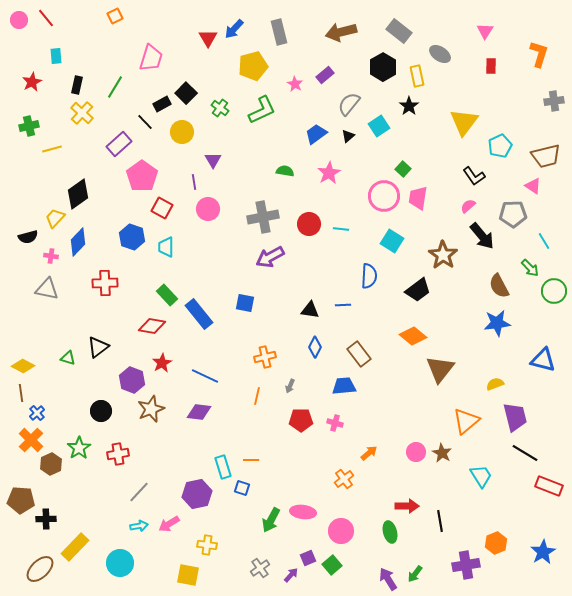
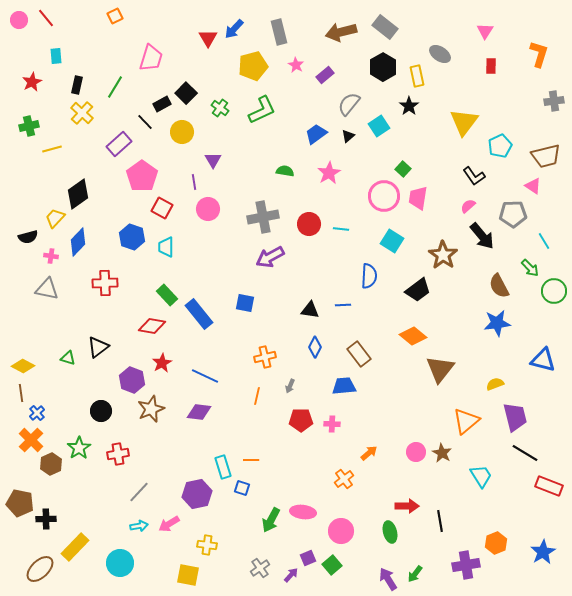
gray rectangle at (399, 31): moved 14 px left, 4 px up
pink star at (295, 84): moved 1 px right, 19 px up
pink cross at (335, 423): moved 3 px left, 1 px down; rotated 14 degrees counterclockwise
brown pentagon at (21, 500): moved 1 px left, 3 px down; rotated 8 degrees clockwise
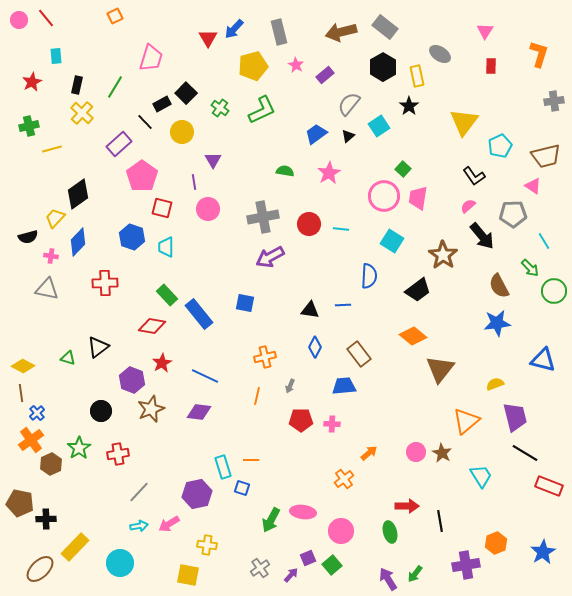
red square at (162, 208): rotated 15 degrees counterclockwise
orange cross at (31, 440): rotated 10 degrees clockwise
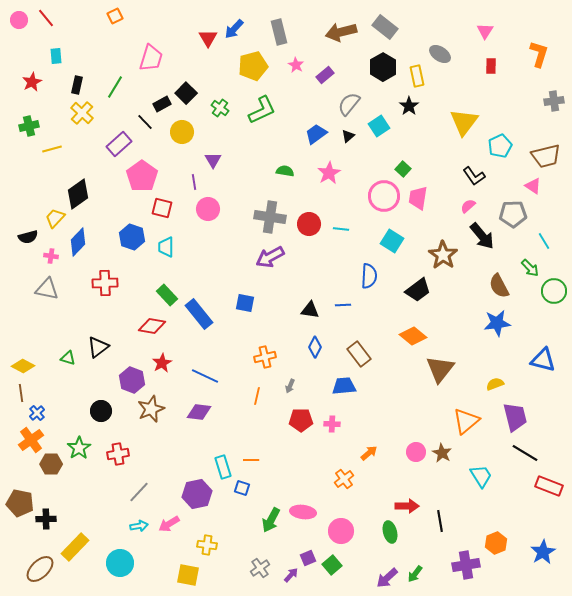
gray cross at (263, 217): moved 7 px right; rotated 20 degrees clockwise
brown hexagon at (51, 464): rotated 25 degrees clockwise
purple arrow at (388, 579): moved 1 px left, 1 px up; rotated 100 degrees counterclockwise
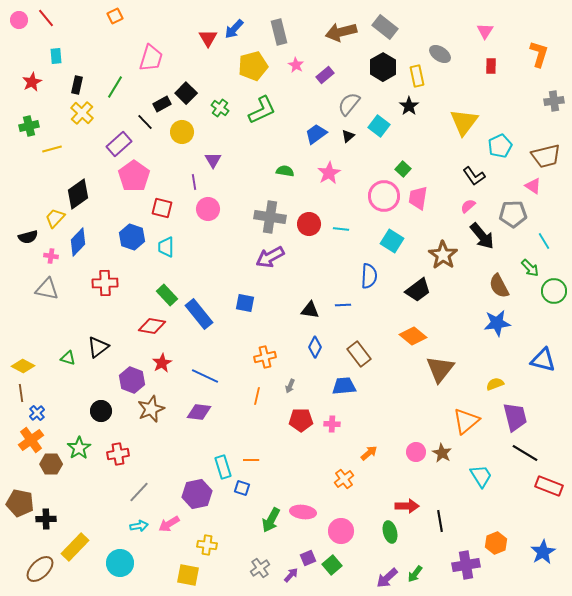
cyan square at (379, 126): rotated 20 degrees counterclockwise
pink pentagon at (142, 176): moved 8 px left
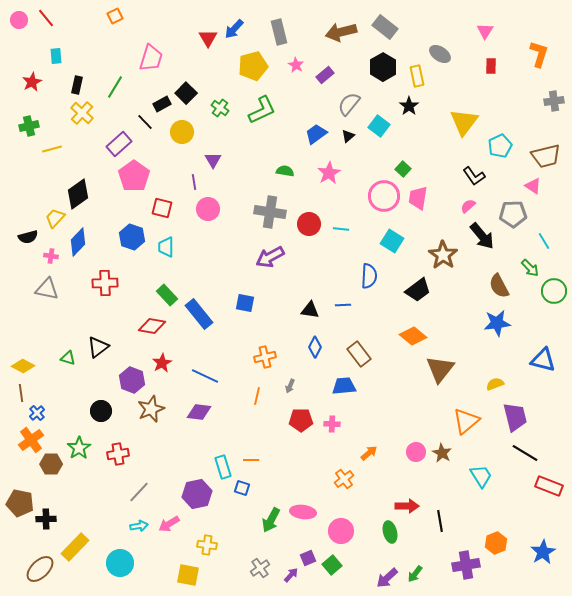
gray cross at (270, 217): moved 5 px up
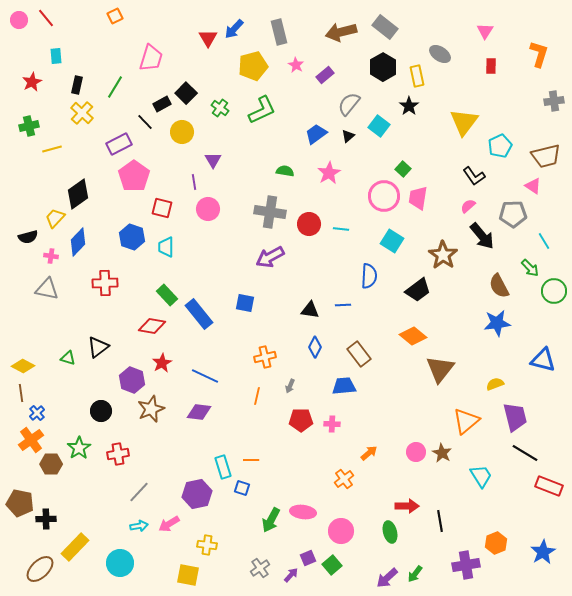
purple rectangle at (119, 144): rotated 15 degrees clockwise
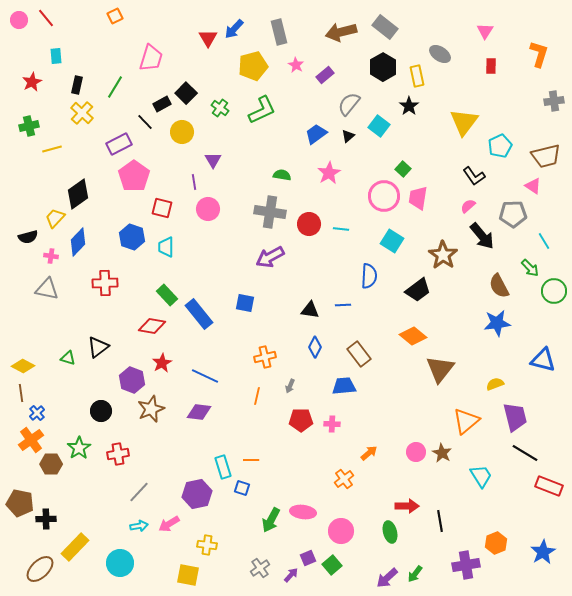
green semicircle at (285, 171): moved 3 px left, 4 px down
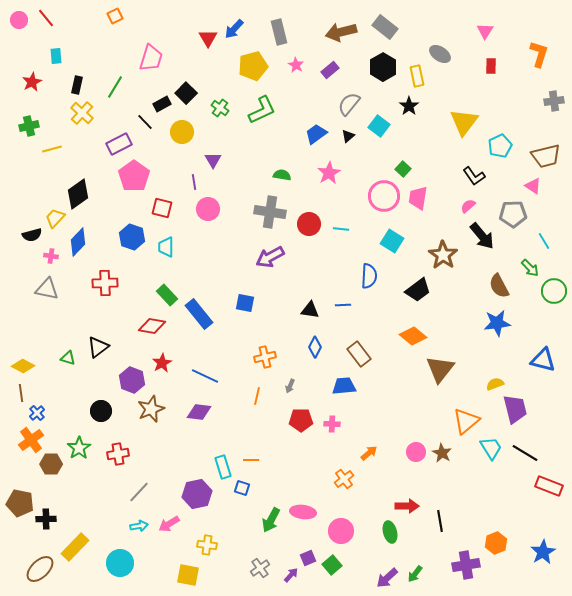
purple rectangle at (325, 75): moved 5 px right, 5 px up
black semicircle at (28, 237): moved 4 px right, 2 px up
purple trapezoid at (515, 417): moved 8 px up
cyan trapezoid at (481, 476): moved 10 px right, 28 px up
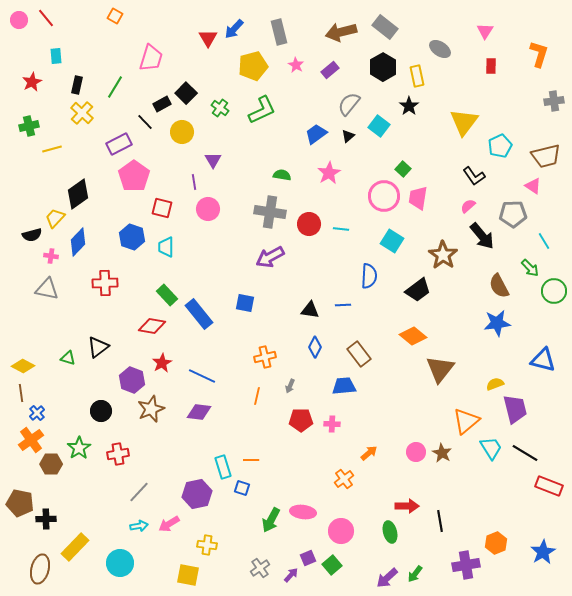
orange square at (115, 16): rotated 35 degrees counterclockwise
gray ellipse at (440, 54): moved 5 px up
blue line at (205, 376): moved 3 px left
brown ellipse at (40, 569): rotated 32 degrees counterclockwise
